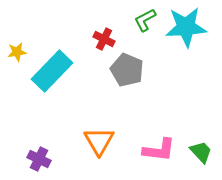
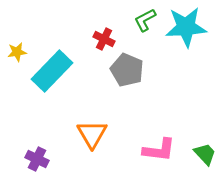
orange triangle: moved 7 px left, 7 px up
green trapezoid: moved 4 px right, 2 px down
purple cross: moved 2 px left
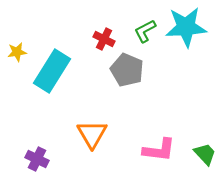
green L-shape: moved 11 px down
cyan rectangle: rotated 12 degrees counterclockwise
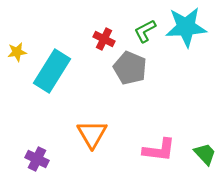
gray pentagon: moved 3 px right, 2 px up
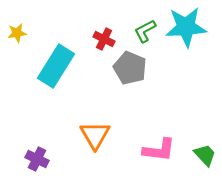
yellow star: moved 19 px up
cyan rectangle: moved 4 px right, 5 px up
orange triangle: moved 3 px right, 1 px down
green trapezoid: moved 1 px down
